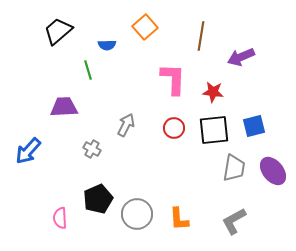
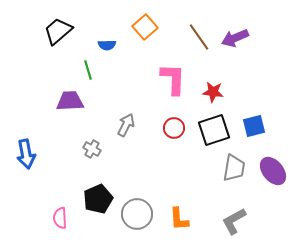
brown line: moved 2 px left, 1 px down; rotated 44 degrees counterclockwise
purple arrow: moved 6 px left, 19 px up
purple trapezoid: moved 6 px right, 6 px up
black square: rotated 12 degrees counterclockwise
blue arrow: moved 2 px left, 3 px down; rotated 52 degrees counterclockwise
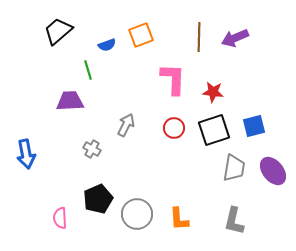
orange square: moved 4 px left, 8 px down; rotated 20 degrees clockwise
brown line: rotated 36 degrees clockwise
blue semicircle: rotated 18 degrees counterclockwise
gray L-shape: rotated 48 degrees counterclockwise
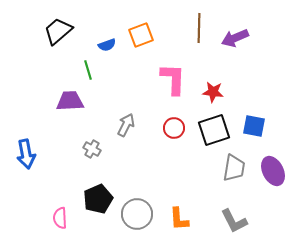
brown line: moved 9 px up
blue square: rotated 25 degrees clockwise
purple ellipse: rotated 12 degrees clockwise
gray L-shape: rotated 40 degrees counterclockwise
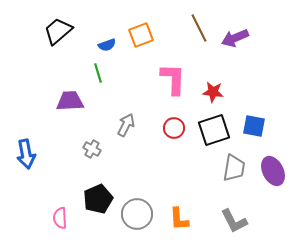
brown line: rotated 28 degrees counterclockwise
green line: moved 10 px right, 3 px down
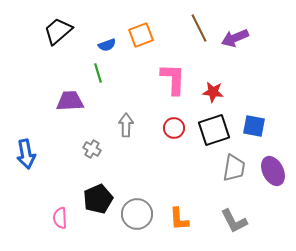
gray arrow: rotated 25 degrees counterclockwise
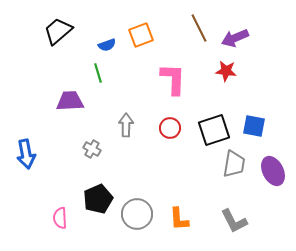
red star: moved 13 px right, 21 px up
red circle: moved 4 px left
gray trapezoid: moved 4 px up
